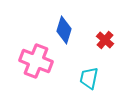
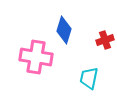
red cross: rotated 30 degrees clockwise
pink cross: moved 4 px up; rotated 12 degrees counterclockwise
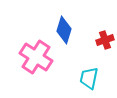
pink cross: rotated 24 degrees clockwise
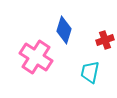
cyan trapezoid: moved 1 px right, 6 px up
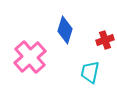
blue diamond: moved 1 px right
pink cross: moved 6 px left; rotated 16 degrees clockwise
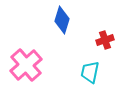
blue diamond: moved 3 px left, 10 px up
pink cross: moved 4 px left, 8 px down
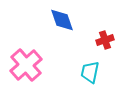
blue diamond: rotated 36 degrees counterclockwise
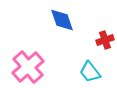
pink cross: moved 2 px right, 2 px down
cyan trapezoid: rotated 50 degrees counterclockwise
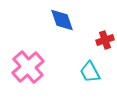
cyan trapezoid: rotated 10 degrees clockwise
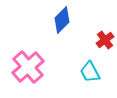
blue diamond: rotated 64 degrees clockwise
red cross: rotated 18 degrees counterclockwise
